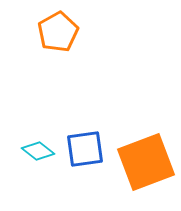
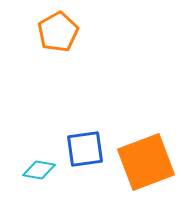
cyan diamond: moved 1 px right, 19 px down; rotated 28 degrees counterclockwise
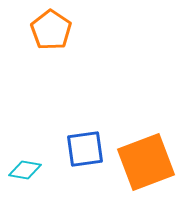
orange pentagon: moved 7 px left, 2 px up; rotated 9 degrees counterclockwise
cyan diamond: moved 14 px left
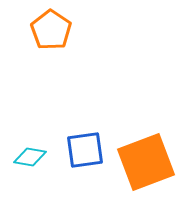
blue square: moved 1 px down
cyan diamond: moved 5 px right, 13 px up
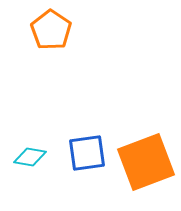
blue square: moved 2 px right, 3 px down
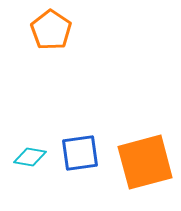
blue square: moved 7 px left
orange square: moved 1 px left; rotated 6 degrees clockwise
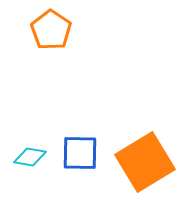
blue square: rotated 9 degrees clockwise
orange square: rotated 16 degrees counterclockwise
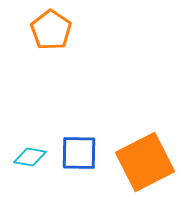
blue square: moved 1 px left
orange square: rotated 4 degrees clockwise
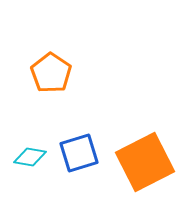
orange pentagon: moved 43 px down
blue square: rotated 18 degrees counterclockwise
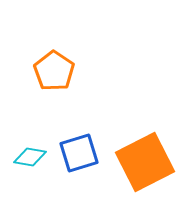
orange pentagon: moved 3 px right, 2 px up
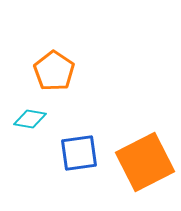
blue square: rotated 9 degrees clockwise
cyan diamond: moved 38 px up
